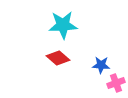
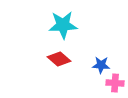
red diamond: moved 1 px right, 1 px down
pink cross: moved 1 px left; rotated 24 degrees clockwise
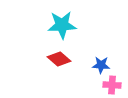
cyan star: moved 1 px left
pink cross: moved 3 px left, 2 px down
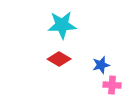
red diamond: rotated 10 degrees counterclockwise
blue star: rotated 18 degrees counterclockwise
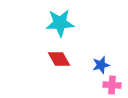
cyan star: moved 2 px left, 2 px up
red diamond: rotated 30 degrees clockwise
